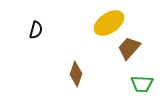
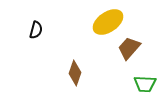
yellow ellipse: moved 1 px left, 1 px up
brown diamond: moved 1 px left, 1 px up
green trapezoid: moved 3 px right
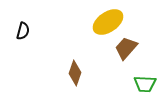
black semicircle: moved 13 px left, 1 px down
brown trapezoid: moved 3 px left
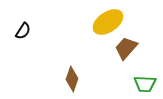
black semicircle: rotated 18 degrees clockwise
brown diamond: moved 3 px left, 6 px down
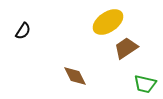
brown trapezoid: rotated 15 degrees clockwise
brown diamond: moved 3 px right, 3 px up; rotated 45 degrees counterclockwise
green trapezoid: rotated 10 degrees clockwise
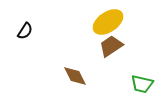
black semicircle: moved 2 px right
brown trapezoid: moved 15 px left, 2 px up
green trapezoid: moved 3 px left
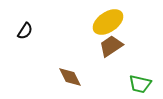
brown diamond: moved 5 px left, 1 px down
green trapezoid: moved 2 px left
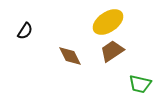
brown trapezoid: moved 1 px right, 5 px down
brown diamond: moved 21 px up
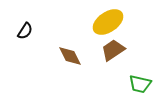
brown trapezoid: moved 1 px right, 1 px up
